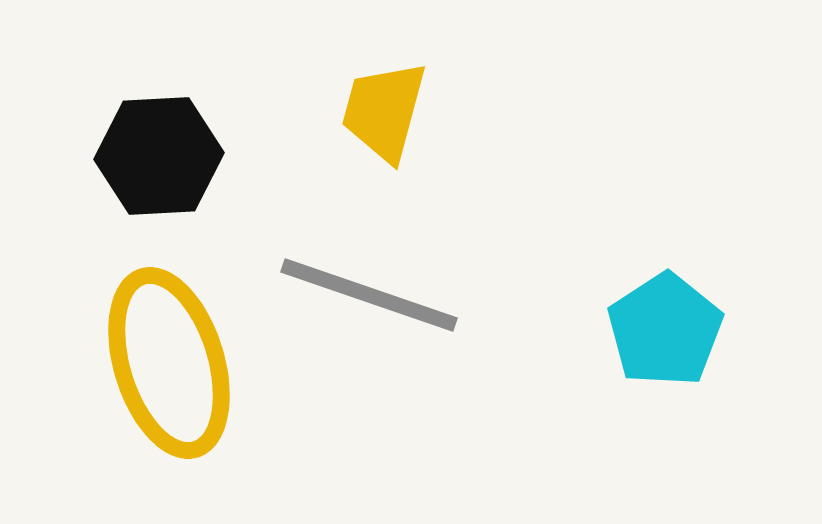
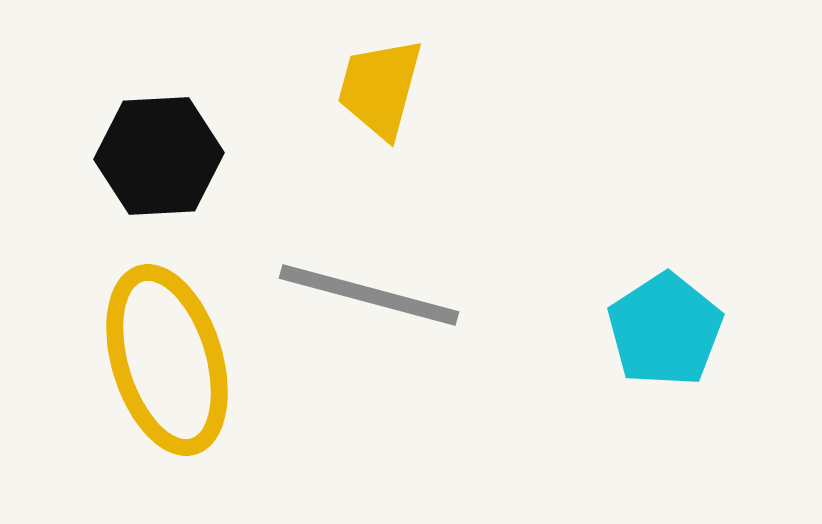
yellow trapezoid: moved 4 px left, 23 px up
gray line: rotated 4 degrees counterclockwise
yellow ellipse: moved 2 px left, 3 px up
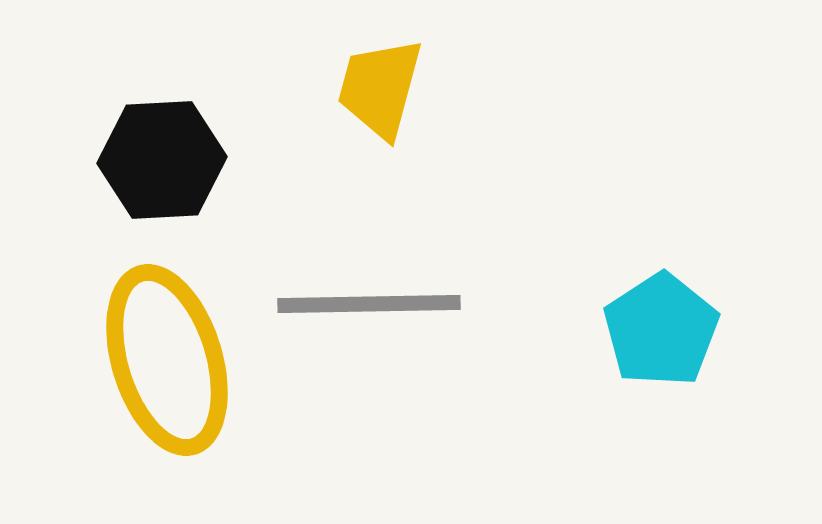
black hexagon: moved 3 px right, 4 px down
gray line: moved 9 px down; rotated 16 degrees counterclockwise
cyan pentagon: moved 4 px left
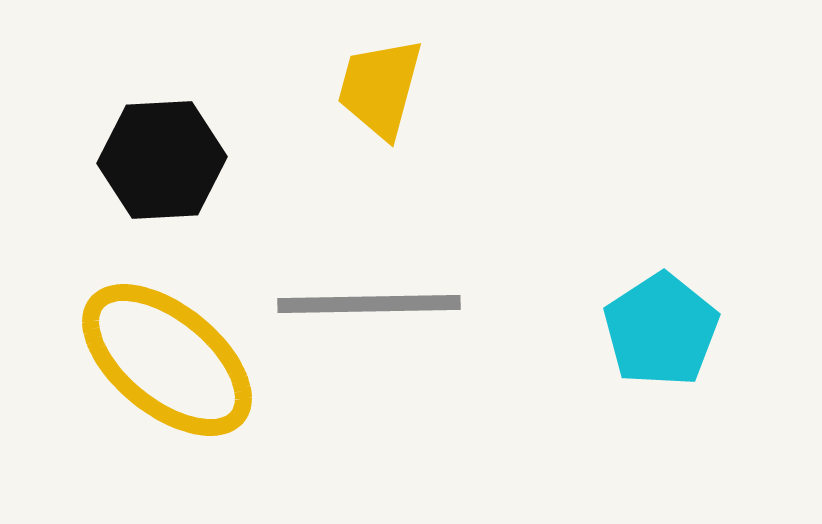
yellow ellipse: rotated 34 degrees counterclockwise
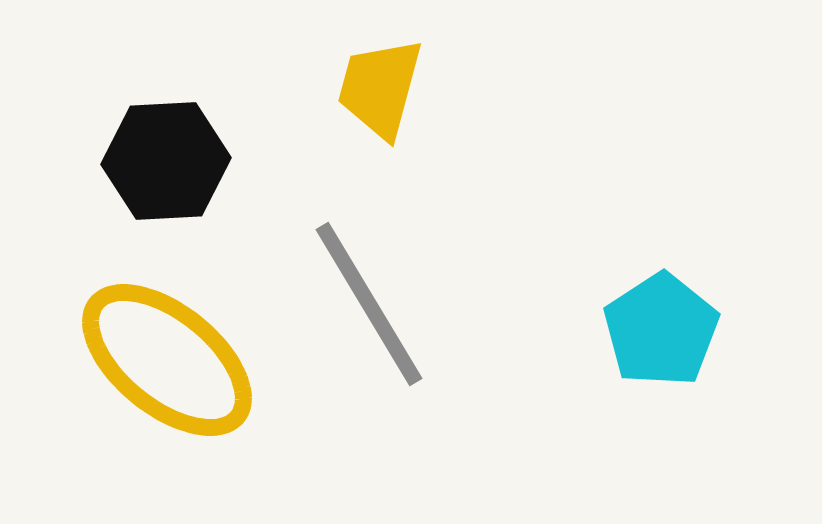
black hexagon: moved 4 px right, 1 px down
gray line: rotated 60 degrees clockwise
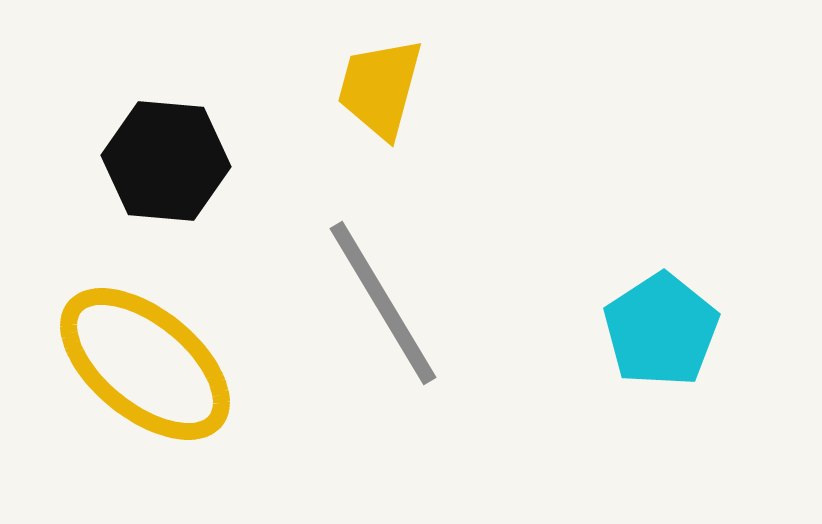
black hexagon: rotated 8 degrees clockwise
gray line: moved 14 px right, 1 px up
yellow ellipse: moved 22 px left, 4 px down
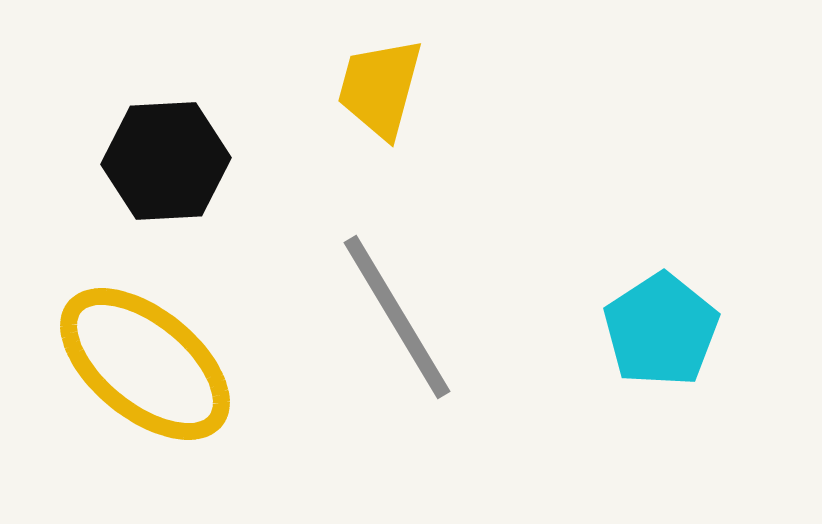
black hexagon: rotated 8 degrees counterclockwise
gray line: moved 14 px right, 14 px down
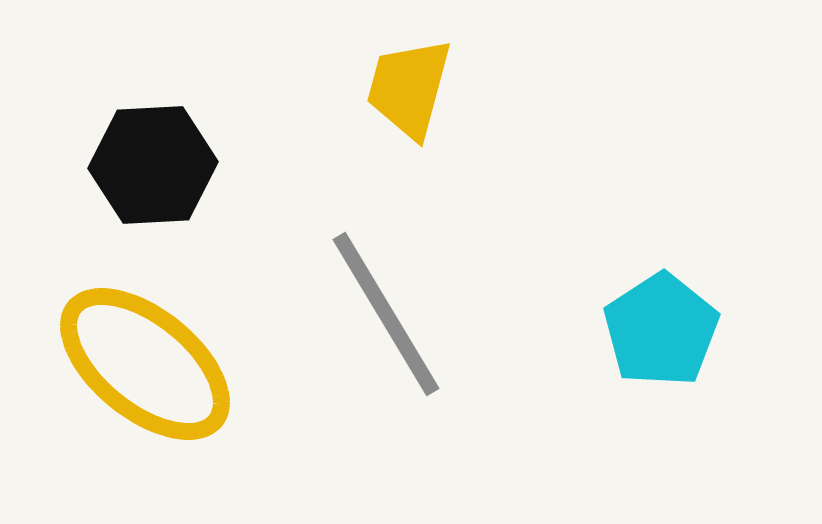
yellow trapezoid: moved 29 px right
black hexagon: moved 13 px left, 4 px down
gray line: moved 11 px left, 3 px up
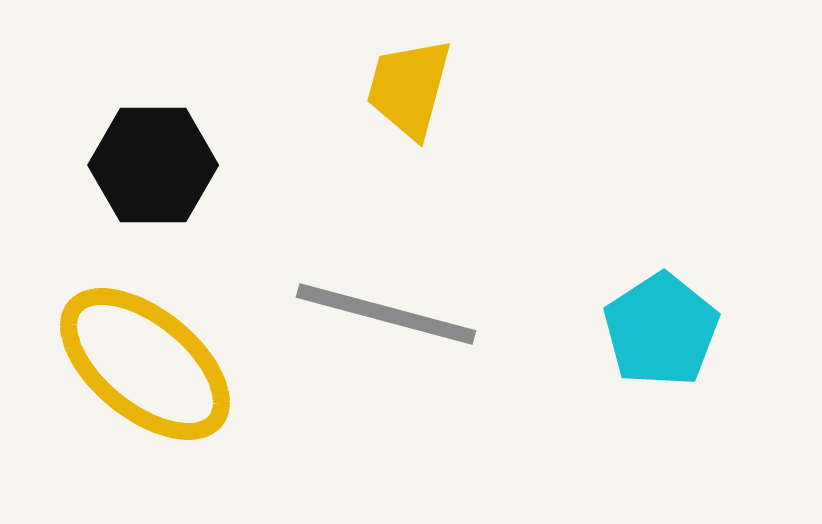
black hexagon: rotated 3 degrees clockwise
gray line: rotated 44 degrees counterclockwise
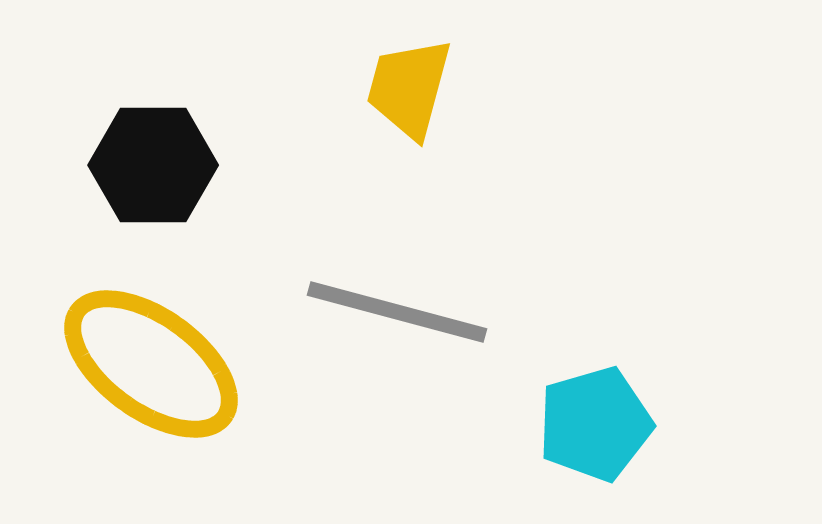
gray line: moved 11 px right, 2 px up
cyan pentagon: moved 66 px left, 94 px down; rotated 17 degrees clockwise
yellow ellipse: moved 6 px right; rotated 3 degrees counterclockwise
